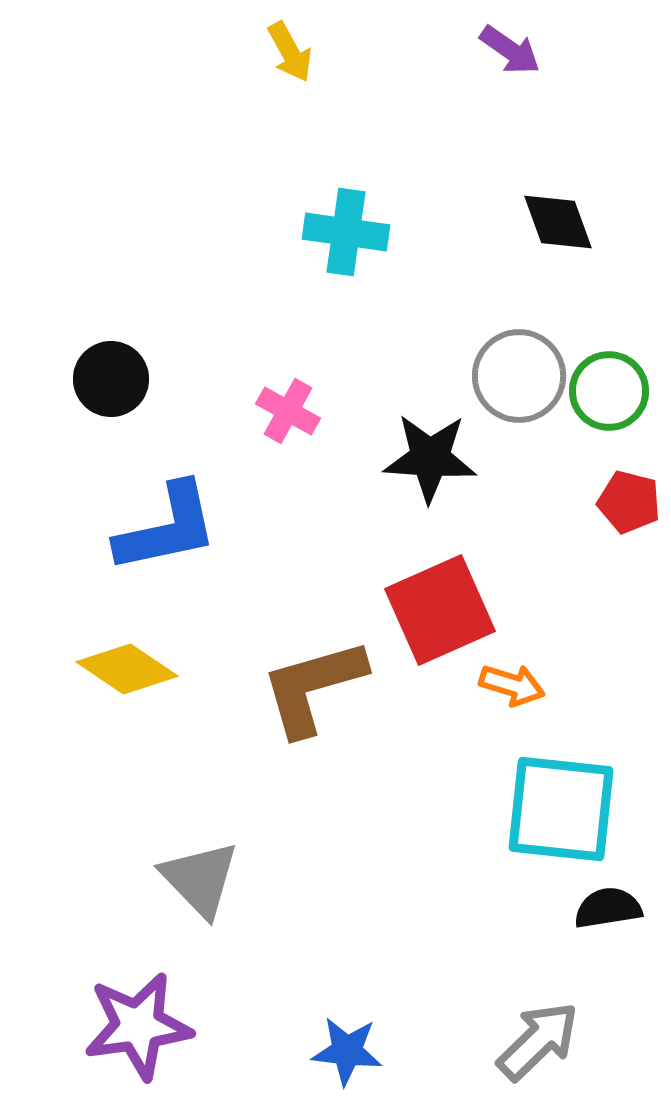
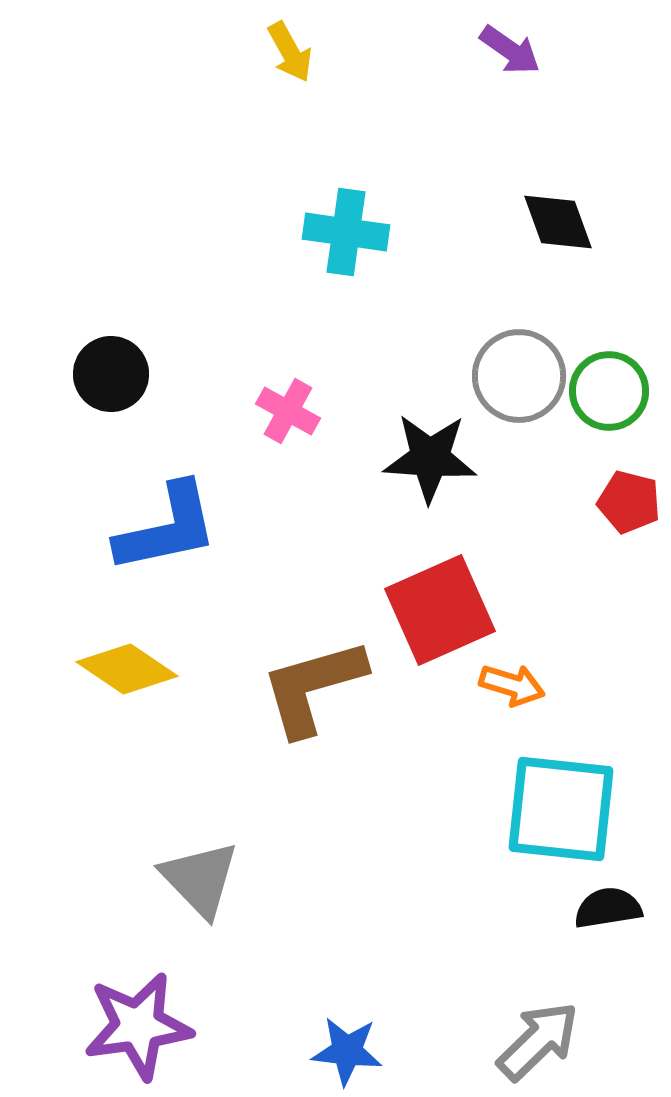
black circle: moved 5 px up
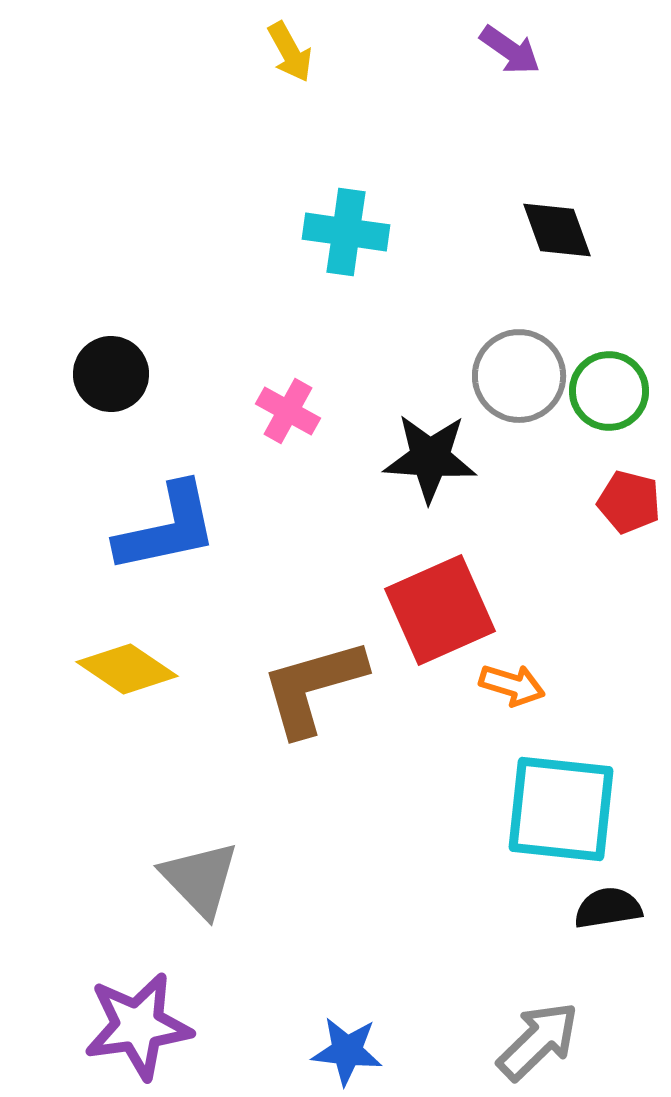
black diamond: moved 1 px left, 8 px down
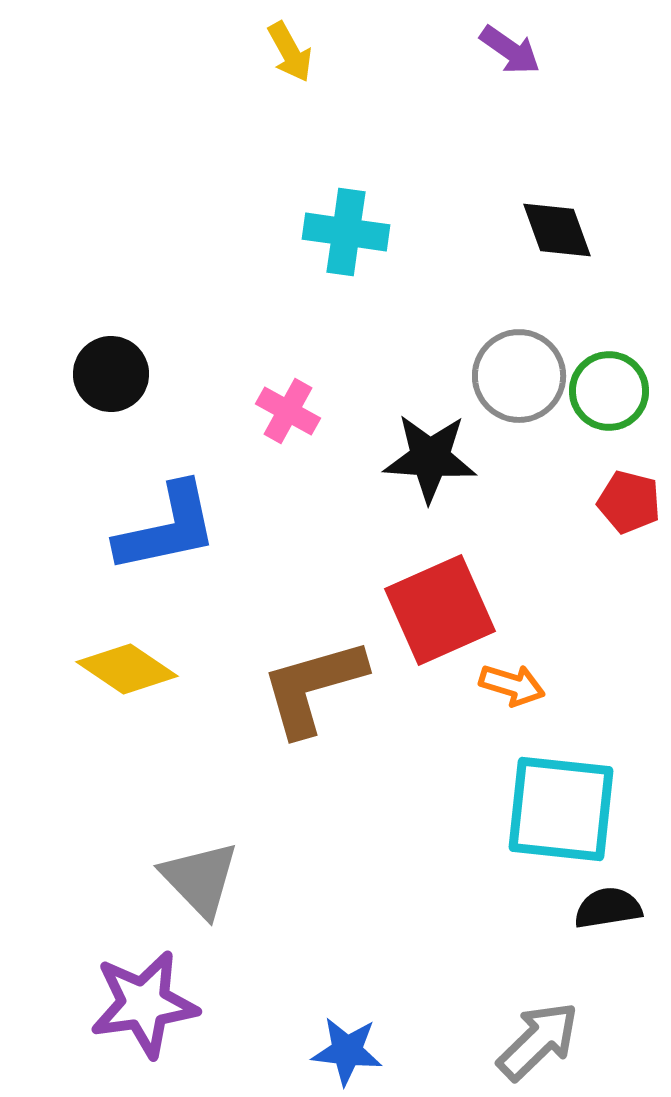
purple star: moved 6 px right, 22 px up
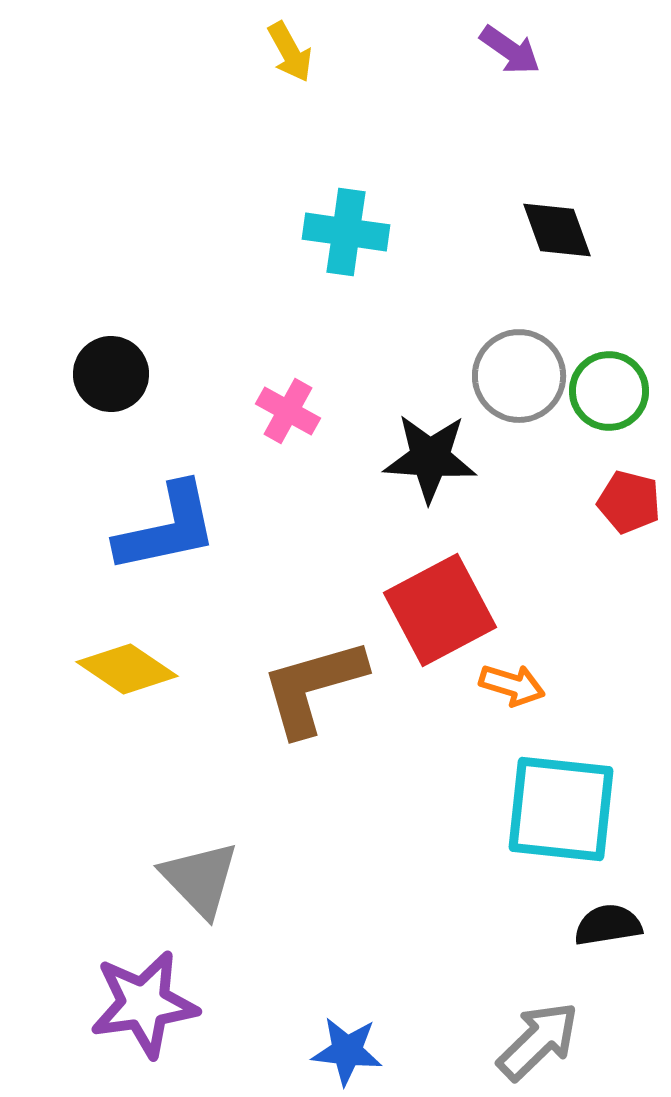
red square: rotated 4 degrees counterclockwise
black semicircle: moved 17 px down
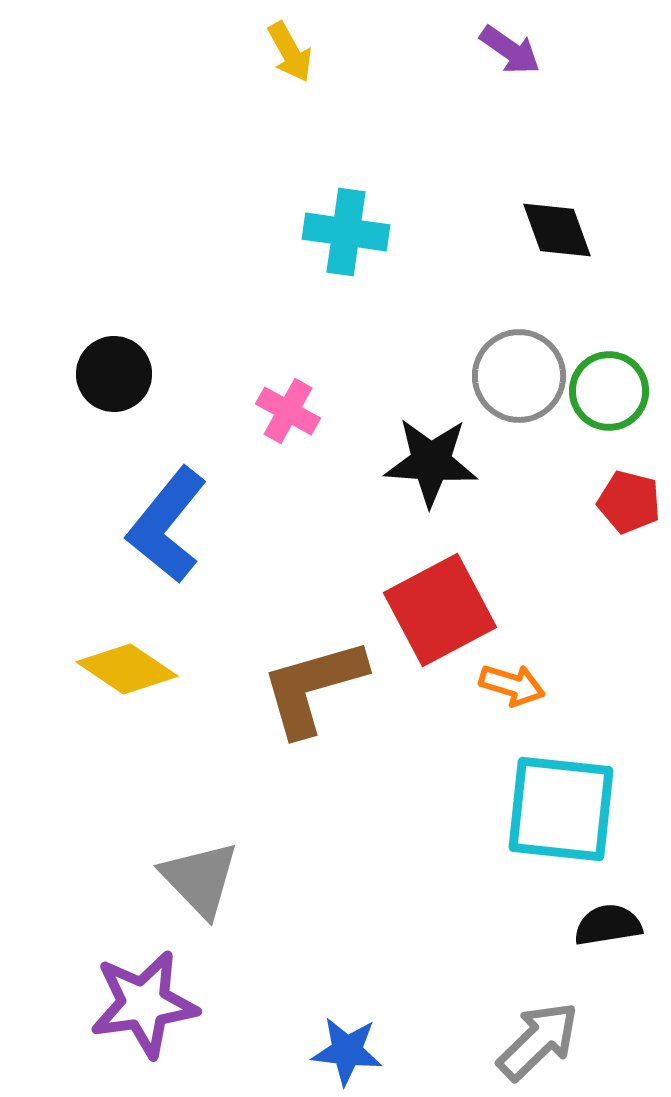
black circle: moved 3 px right
black star: moved 1 px right, 4 px down
blue L-shape: moved 3 px up; rotated 141 degrees clockwise
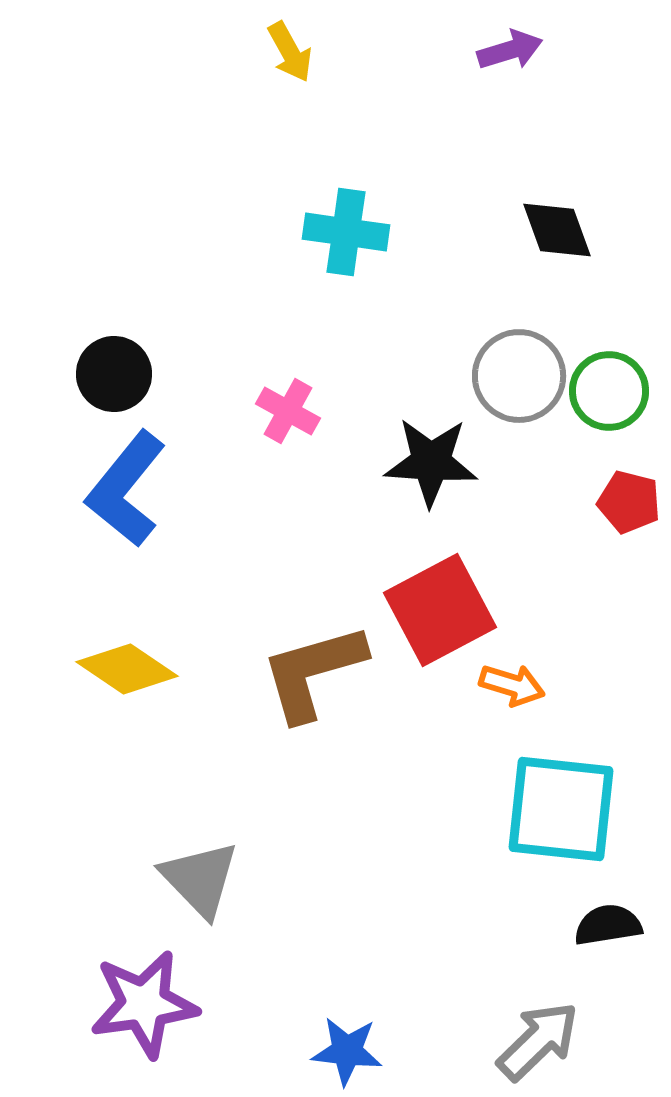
purple arrow: rotated 52 degrees counterclockwise
blue L-shape: moved 41 px left, 36 px up
brown L-shape: moved 15 px up
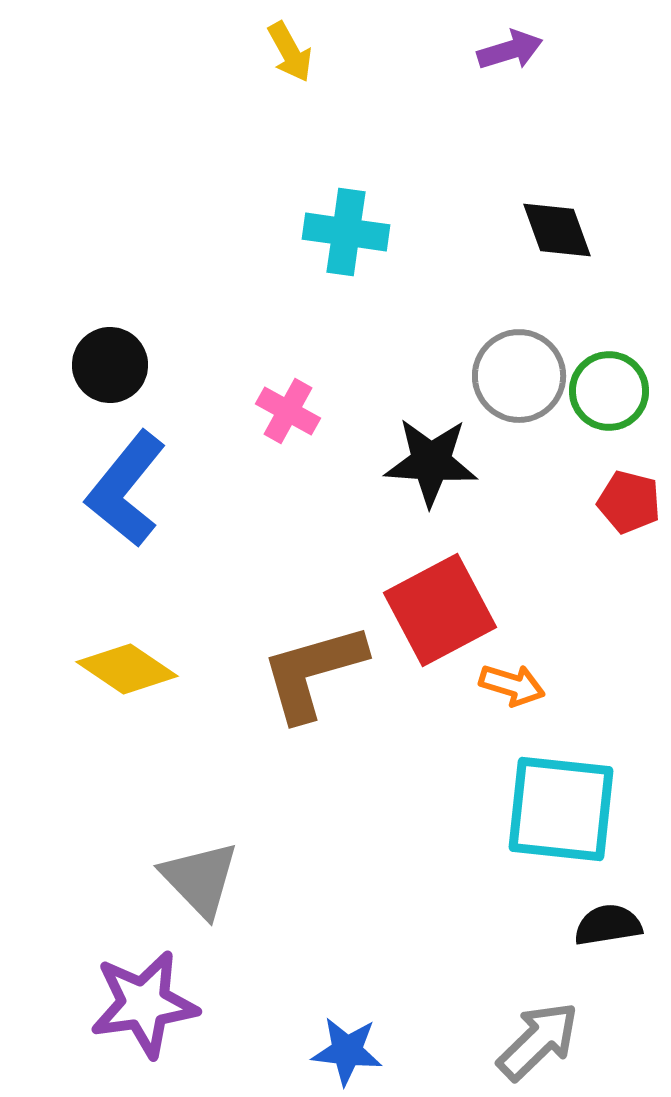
black circle: moved 4 px left, 9 px up
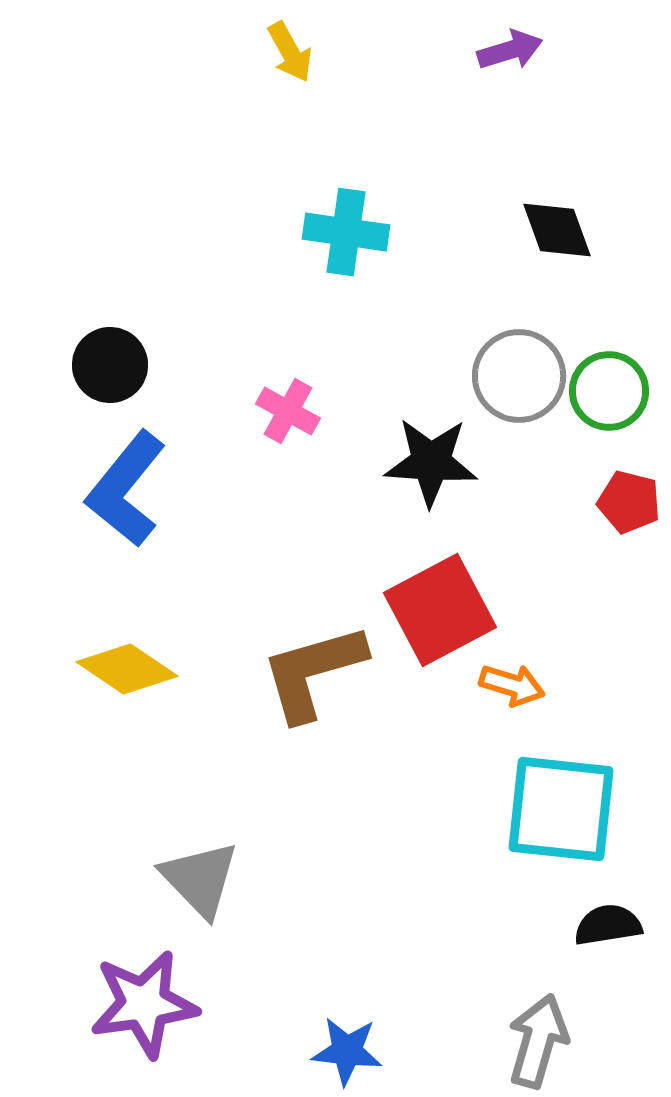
gray arrow: rotated 30 degrees counterclockwise
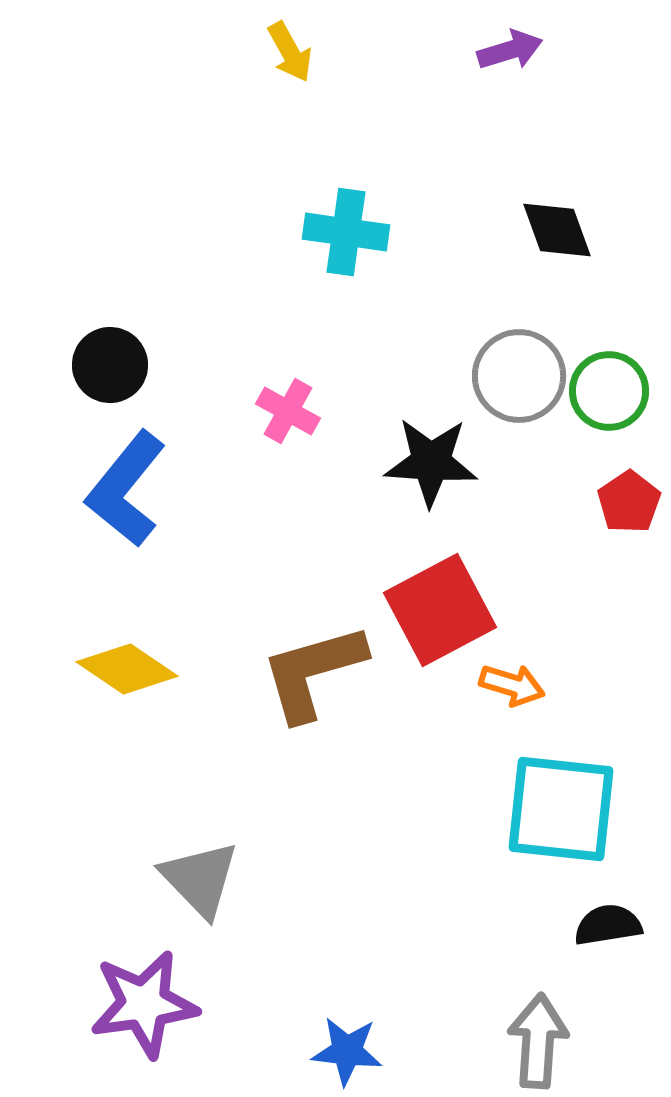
red pentagon: rotated 24 degrees clockwise
gray arrow: rotated 12 degrees counterclockwise
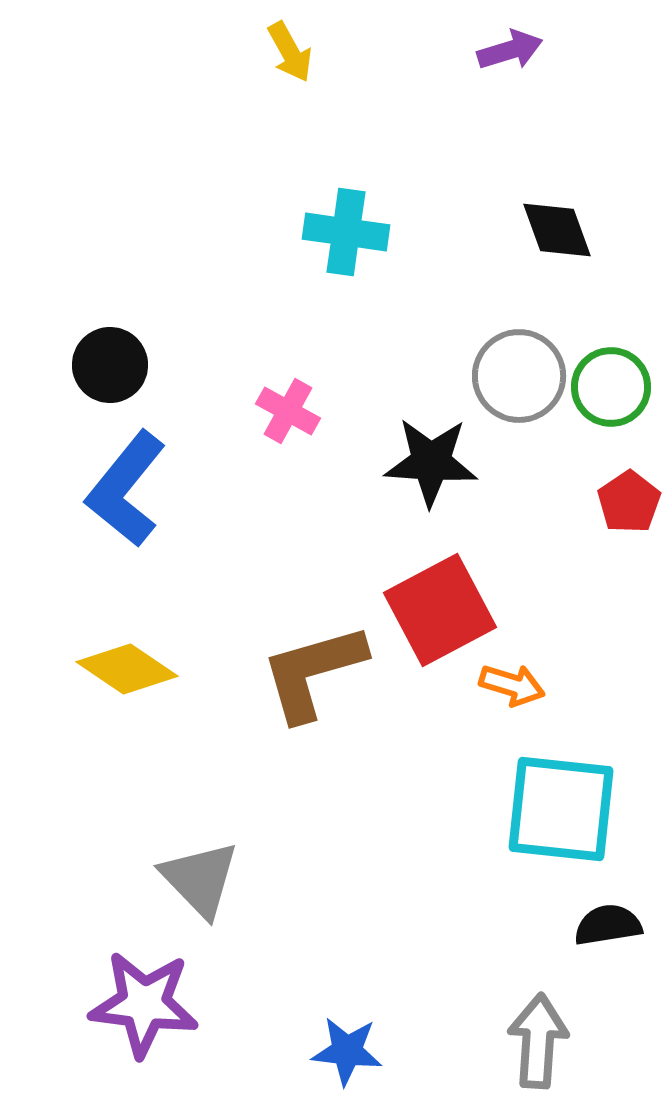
green circle: moved 2 px right, 4 px up
purple star: rotated 15 degrees clockwise
